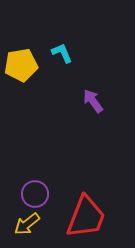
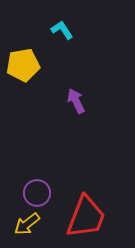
cyan L-shape: moved 23 px up; rotated 10 degrees counterclockwise
yellow pentagon: moved 2 px right
purple arrow: moved 17 px left; rotated 10 degrees clockwise
purple circle: moved 2 px right, 1 px up
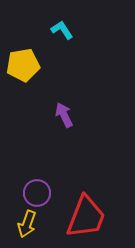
purple arrow: moved 12 px left, 14 px down
yellow arrow: rotated 32 degrees counterclockwise
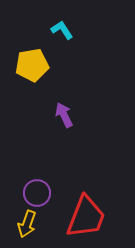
yellow pentagon: moved 9 px right
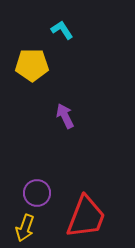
yellow pentagon: rotated 8 degrees clockwise
purple arrow: moved 1 px right, 1 px down
yellow arrow: moved 2 px left, 4 px down
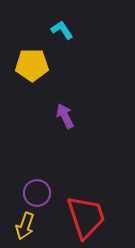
red trapezoid: rotated 39 degrees counterclockwise
yellow arrow: moved 2 px up
